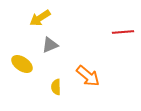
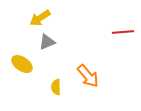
gray triangle: moved 3 px left, 3 px up
orange arrow: rotated 10 degrees clockwise
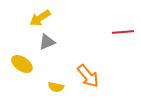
yellow semicircle: rotated 77 degrees counterclockwise
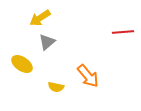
gray triangle: rotated 18 degrees counterclockwise
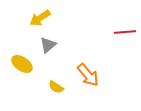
red line: moved 2 px right
gray triangle: moved 1 px right, 3 px down
orange arrow: moved 1 px up
yellow semicircle: rotated 21 degrees clockwise
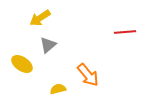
yellow semicircle: moved 2 px right, 2 px down; rotated 133 degrees clockwise
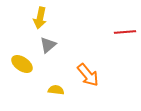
yellow arrow: rotated 45 degrees counterclockwise
yellow semicircle: moved 2 px left, 1 px down; rotated 21 degrees clockwise
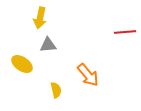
gray triangle: rotated 36 degrees clockwise
yellow semicircle: rotated 70 degrees clockwise
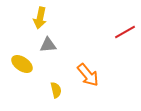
red line: rotated 25 degrees counterclockwise
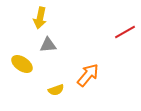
orange arrow: rotated 100 degrees counterclockwise
yellow semicircle: rotated 84 degrees clockwise
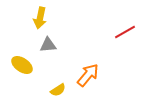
yellow ellipse: moved 1 px down
yellow semicircle: moved 2 px right; rotated 14 degrees counterclockwise
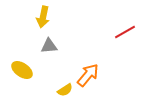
yellow arrow: moved 3 px right, 1 px up
gray triangle: moved 1 px right, 1 px down
yellow ellipse: moved 5 px down
yellow semicircle: moved 7 px right
